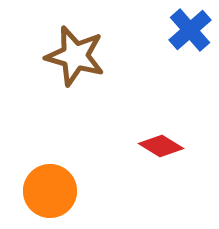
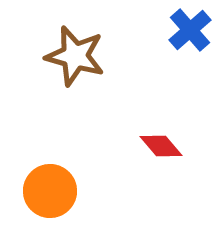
red diamond: rotated 18 degrees clockwise
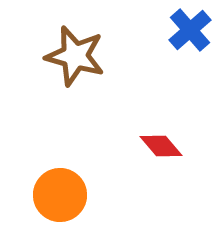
orange circle: moved 10 px right, 4 px down
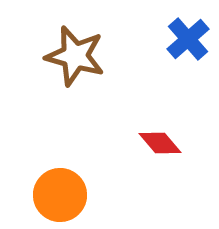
blue cross: moved 2 px left, 9 px down
red diamond: moved 1 px left, 3 px up
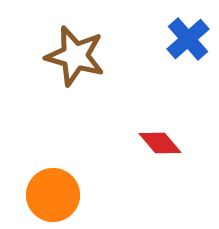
orange circle: moved 7 px left
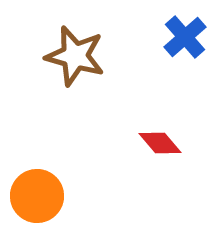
blue cross: moved 3 px left, 2 px up
orange circle: moved 16 px left, 1 px down
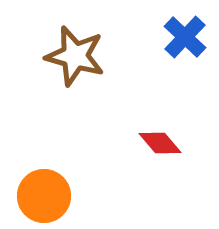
blue cross: rotated 6 degrees counterclockwise
orange circle: moved 7 px right
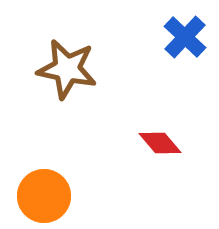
brown star: moved 8 px left, 13 px down; rotated 4 degrees counterclockwise
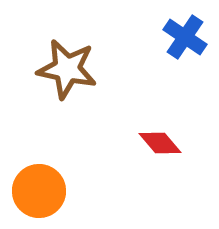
blue cross: rotated 9 degrees counterclockwise
orange circle: moved 5 px left, 5 px up
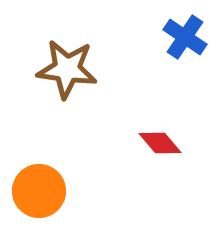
brown star: rotated 4 degrees counterclockwise
